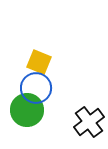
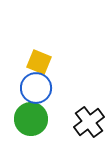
green circle: moved 4 px right, 9 px down
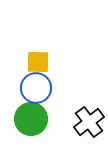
yellow square: moved 1 px left; rotated 20 degrees counterclockwise
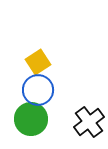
yellow square: rotated 35 degrees counterclockwise
blue circle: moved 2 px right, 2 px down
